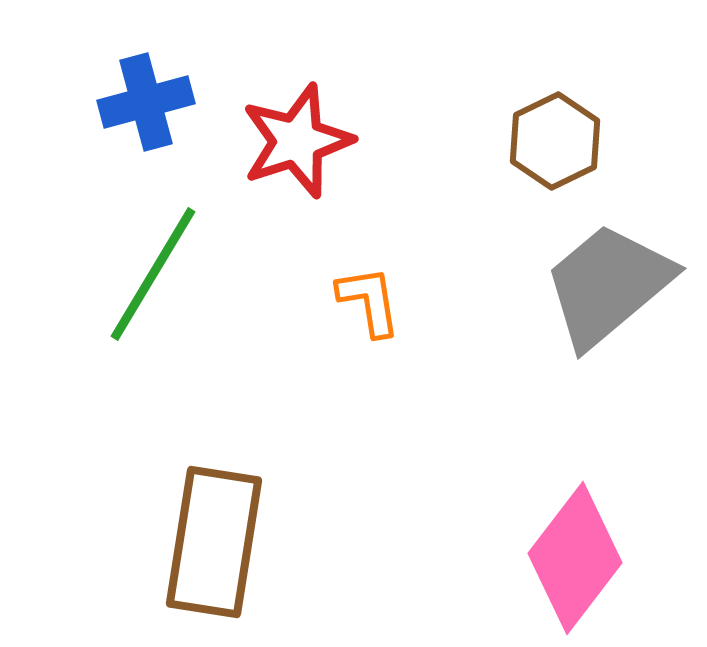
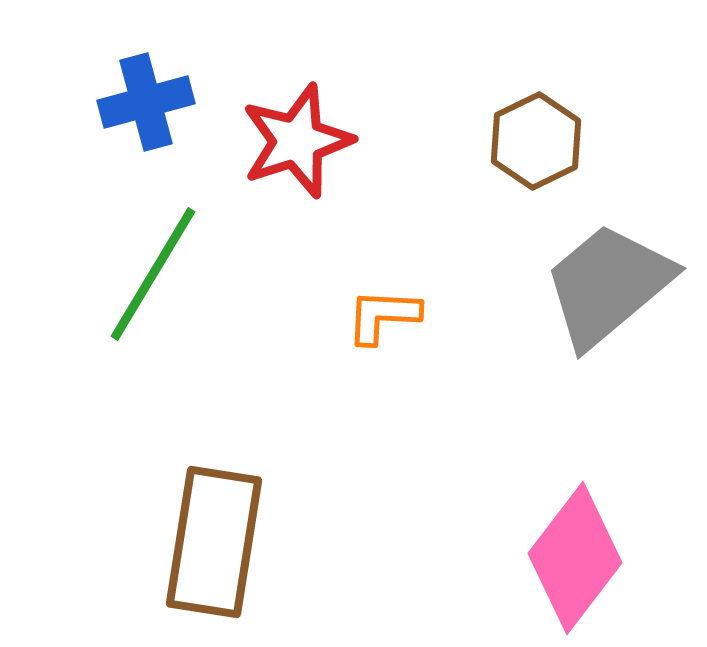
brown hexagon: moved 19 px left
orange L-shape: moved 14 px right, 15 px down; rotated 78 degrees counterclockwise
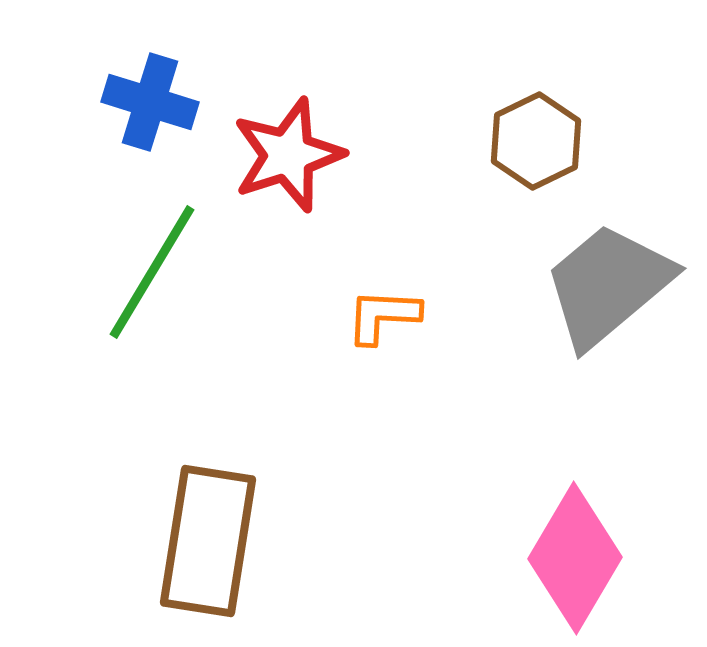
blue cross: moved 4 px right; rotated 32 degrees clockwise
red star: moved 9 px left, 14 px down
green line: moved 1 px left, 2 px up
brown rectangle: moved 6 px left, 1 px up
pink diamond: rotated 7 degrees counterclockwise
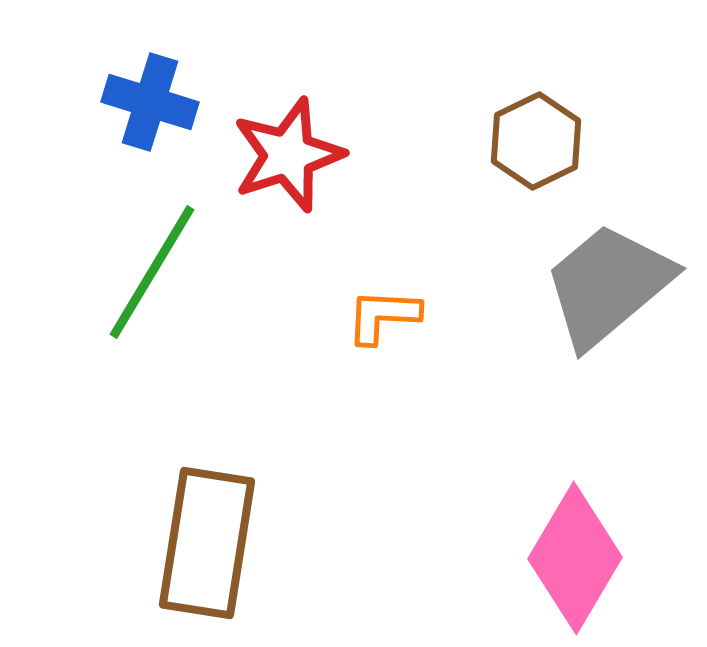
brown rectangle: moved 1 px left, 2 px down
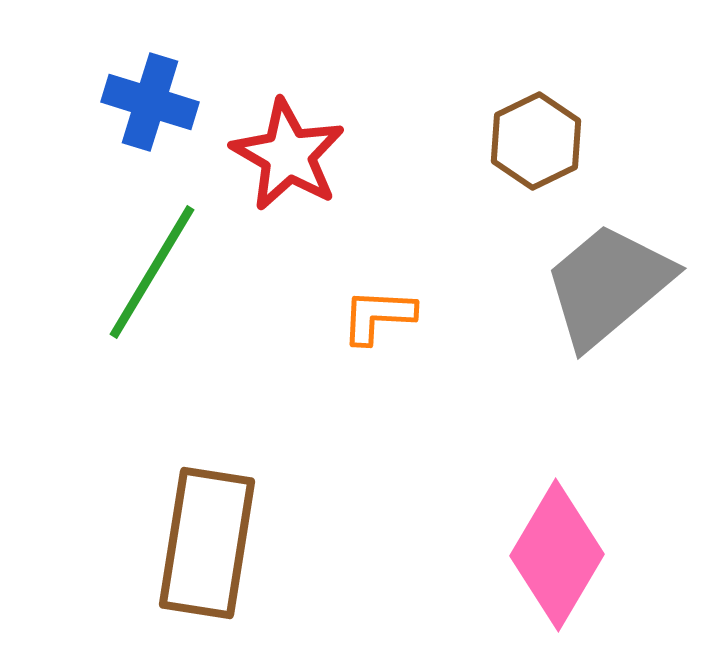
red star: rotated 24 degrees counterclockwise
orange L-shape: moved 5 px left
pink diamond: moved 18 px left, 3 px up
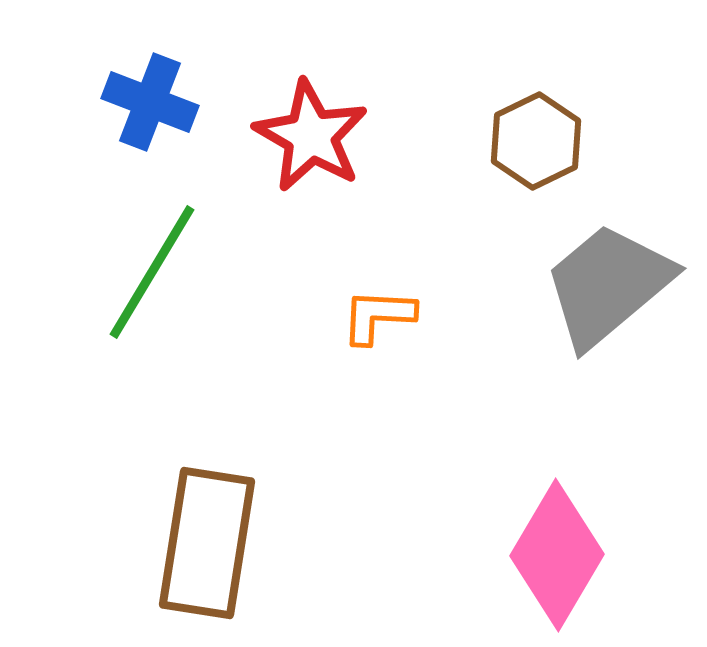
blue cross: rotated 4 degrees clockwise
red star: moved 23 px right, 19 px up
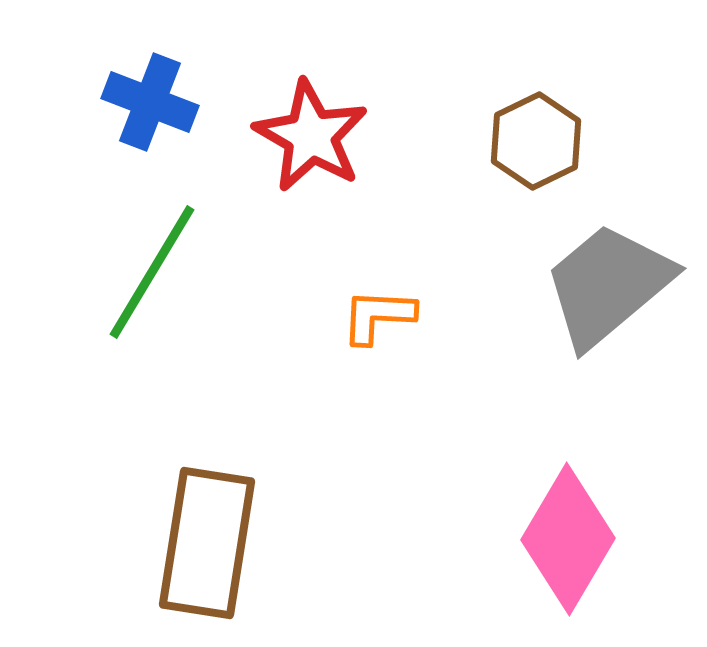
pink diamond: moved 11 px right, 16 px up
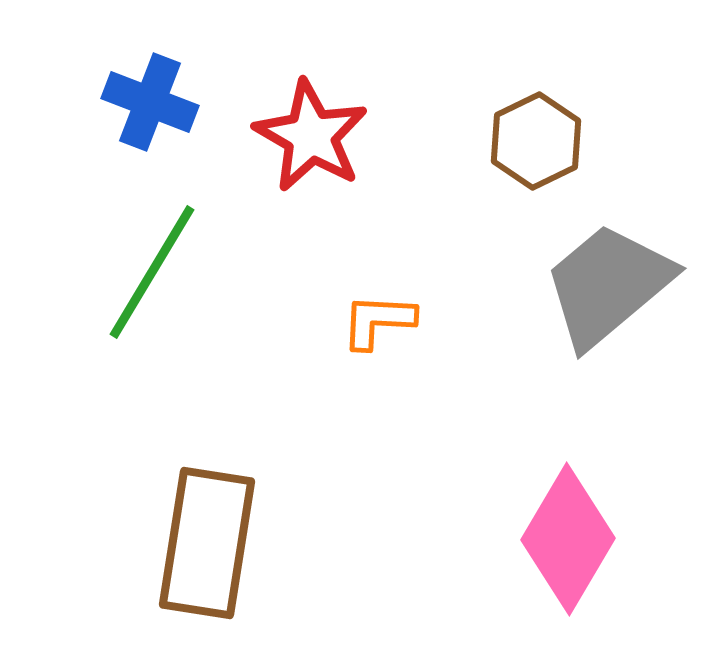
orange L-shape: moved 5 px down
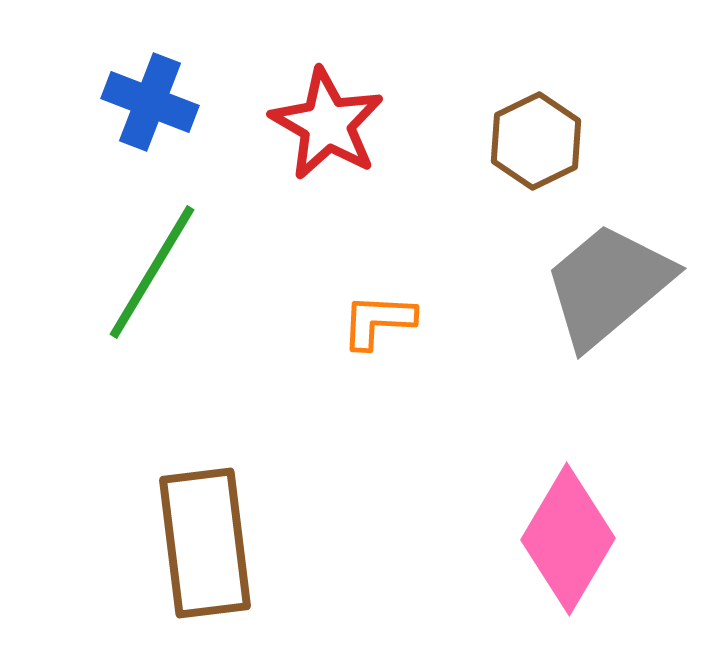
red star: moved 16 px right, 12 px up
brown rectangle: moved 2 px left; rotated 16 degrees counterclockwise
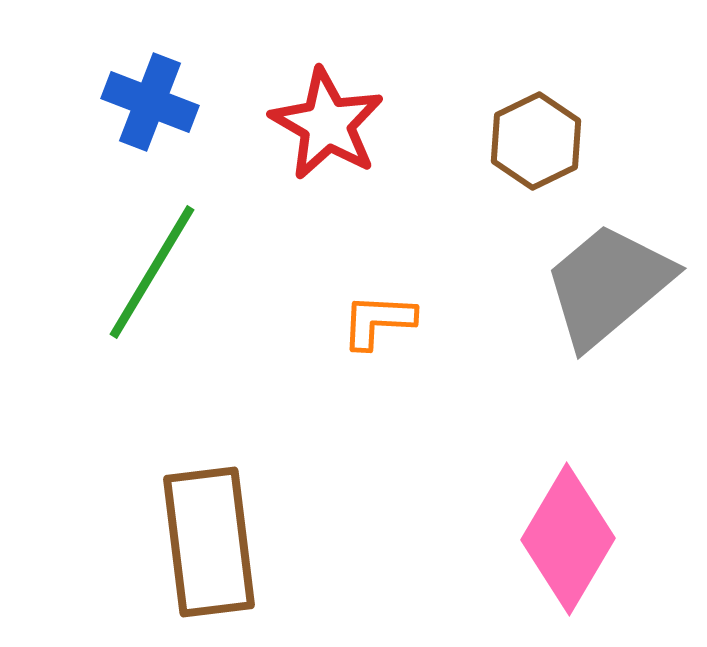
brown rectangle: moved 4 px right, 1 px up
